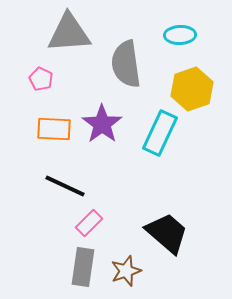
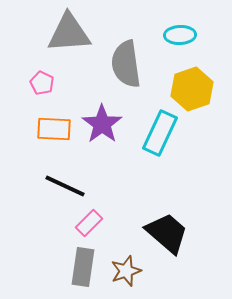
pink pentagon: moved 1 px right, 4 px down
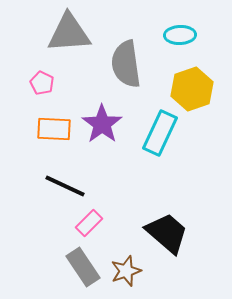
gray rectangle: rotated 42 degrees counterclockwise
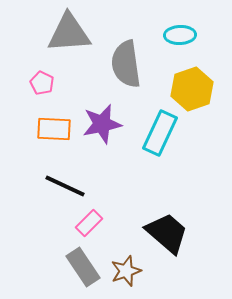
purple star: rotated 24 degrees clockwise
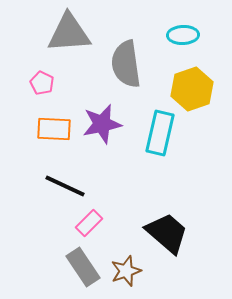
cyan ellipse: moved 3 px right
cyan rectangle: rotated 12 degrees counterclockwise
